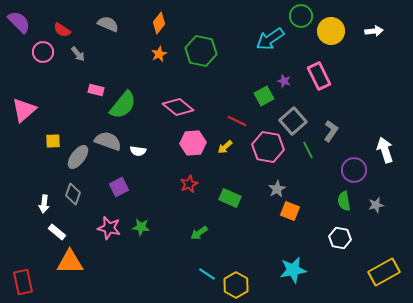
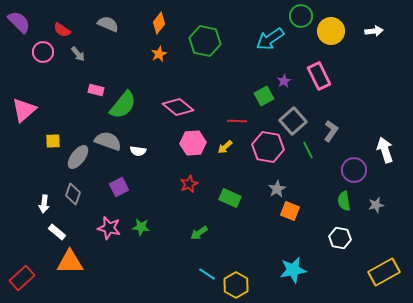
green hexagon at (201, 51): moved 4 px right, 10 px up
purple star at (284, 81): rotated 24 degrees clockwise
red line at (237, 121): rotated 24 degrees counterclockwise
red rectangle at (23, 282): moved 1 px left, 4 px up; rotated 60 degrees clockwise
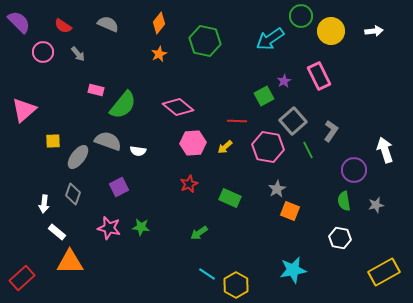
red semicircle at (62, 30): moved 1 px right, 4 px up
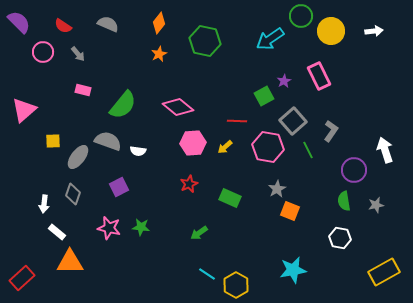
pink rectangle at (96, 90): moved 13 px left
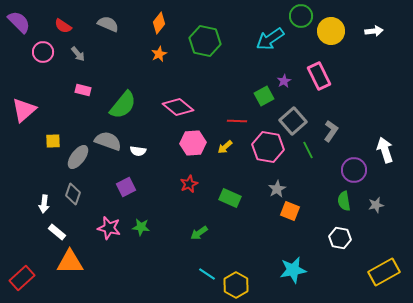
purple square at (119, 187): moved 7 px right
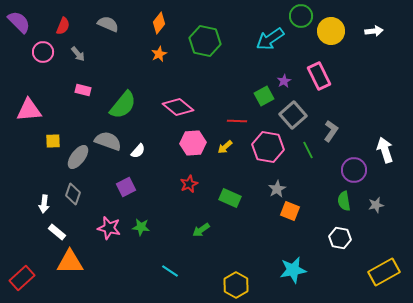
red semicircle at (63, 26): rotated 102 degrees counterclockwise
pink triangle at (24, 110): moved 5 px right; rotated 36 degrees clockwise
gray square at (293, 121): moved 6 px up
white semicircle at (138, 151): rotated 56 degrees counterclockwise
green arrow at (199, 233): moved 2 px right, 3 px up
cyan line at (207, 274): moved 37 px left, 3 px up
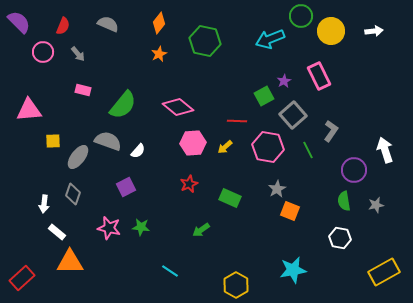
cyan arrow at (270, 39): rotated 12 degrees clockwise
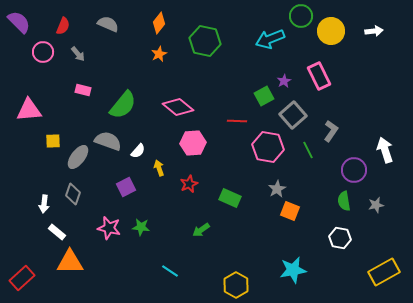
yellow arrow at (225, 147): moved 66 px left, 21 px down; rotated 112 degrees clockwise
